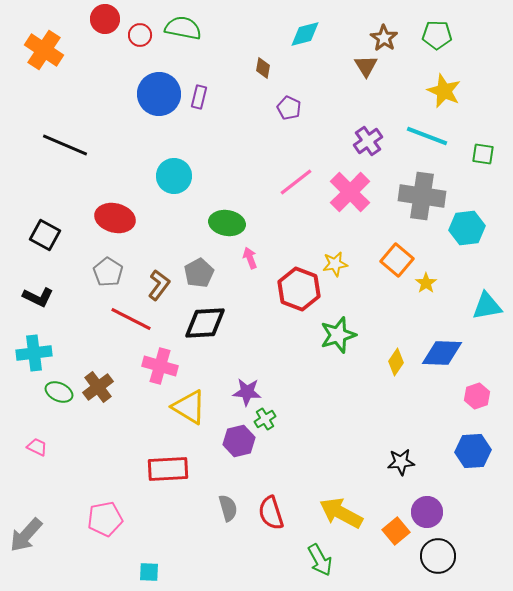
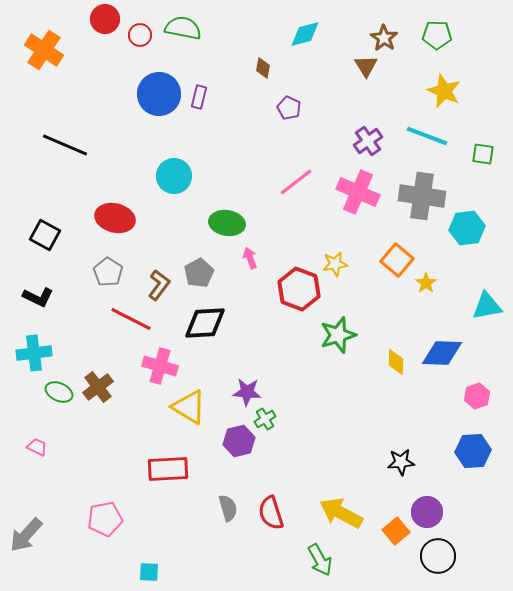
pink cross at (350, 192): moved 8 px right; rotated 21 degrees counterclockwise
yellow diamond at (396, 362): rotated 32 degrees counterclockwise
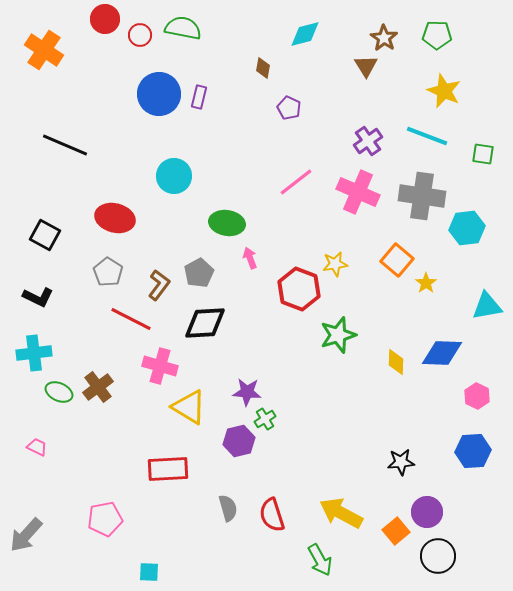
pink hexagon at (477, 396): rotated 15 degrees counterclockwise
red semicircle at (271, 513): moved 1 px right, 2 px down
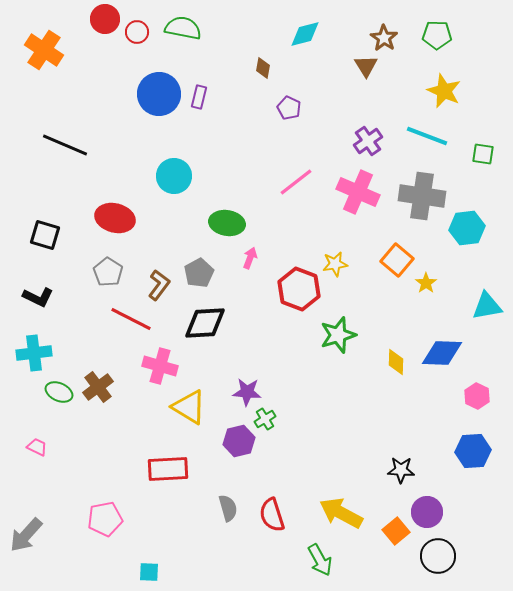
red circle at (140, 35): moved 3 px left, 3 px up
black square at (45, 235): rotated 12 degrees counterclockwise
pink arrow at (250, 258): rotated 40 degrees clockwise
black star at (401, 462): moved 8 px down; rotated 8 degrees clockwise
